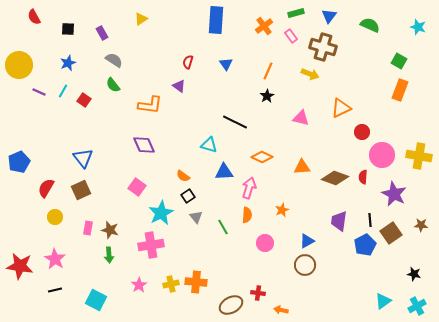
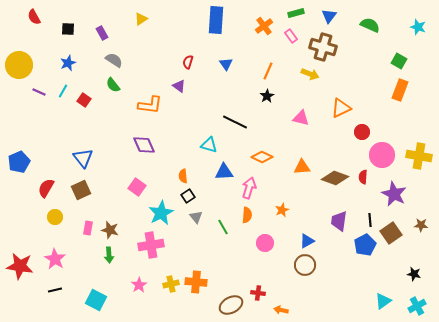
orange semicircle at (183, 176): rotated 48 degrees clockwise
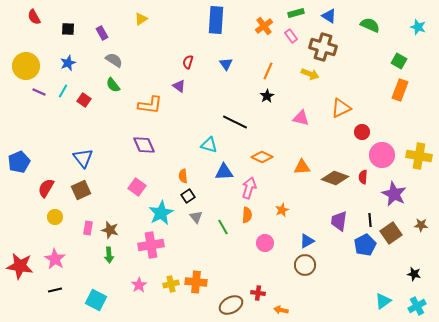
blue triangle at (329, 16): rotated 35 degrees counterclockwise
yellow circle at (19, 65): moved 7 px right, 1 px down
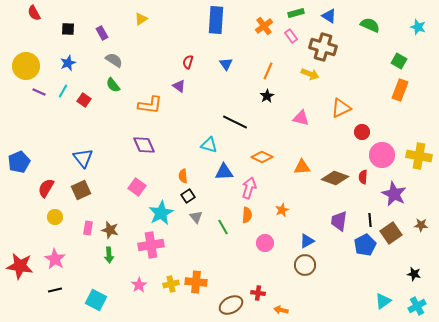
red semicircle at (34, 17): moved 4 px up
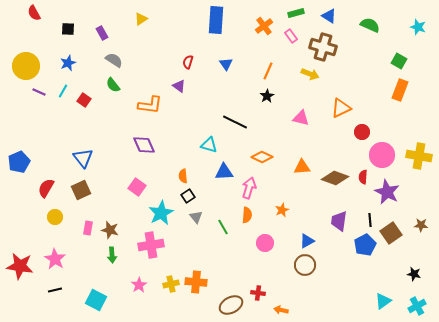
purple star at (394, 194): moved 7 px left, 2 px up
green arrow at (109, 255): moved 3 px right
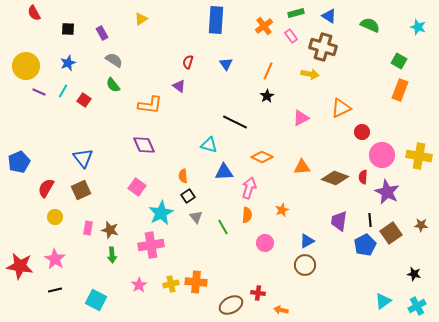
yellow arrow at (310, 74): rotated 12 degrees counterclockwise
pink triangle at (301, 118): rotated 42 degrees counterclockwise
